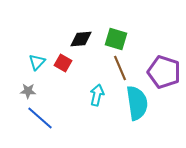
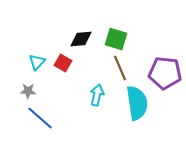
purple pentagon: moved 1 px right, 1 px down; rotated 12 degrees counterclockwise
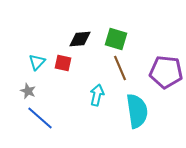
black diamond: moved 1 px left
red square: rotated 18 degrees counterclockwise
purple pentagon: moved 1 px right, 1 px up
gray star: rotated 21 degrees clockwise
cyan semicircle: moved 8 px down
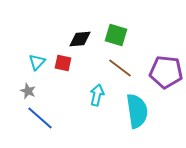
green square: moved 4 px up
brown line: rotated 30 degrees counterclockwise
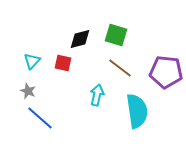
black diamond: rotated 10 degrees counterclockwise
cyan triangle: moved 5 px left, 1 px up
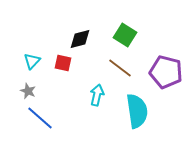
green square: moved 9 px right; rotated 15 degrees clockwise
purple pentagon: rotated 8 degrees clockwise
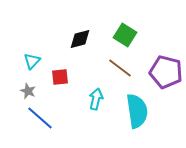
red square: moved 3 px left, 14 px down; rotated 18 degrees counterclockwise
cyan arrow: moved 1 px left, 4 px down
